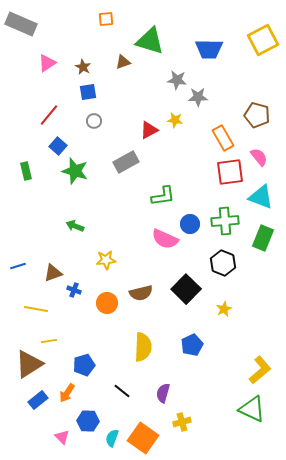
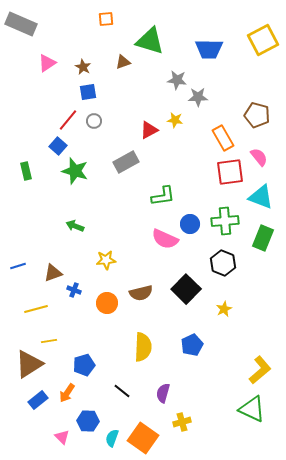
red line at (49, 115): moved 19 px right, 5 px down
yellow line at (36, 309): rotated 25 degrees counterclockwise
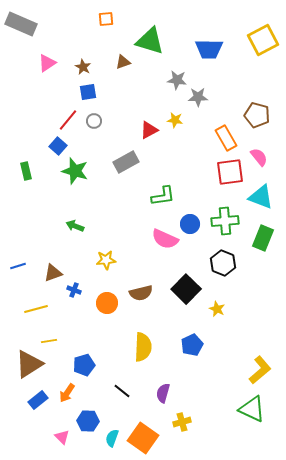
orange rectangle at (223, 138): moved 3 px right
yellow star at (224, 309): moved 7 px left; rotated 21 degrees counterclockwise
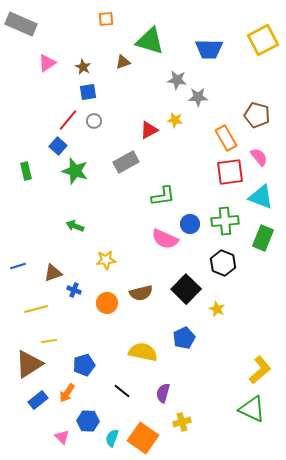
blue pentagon at (192, 345): moved 8 px left, 7 px up
yellow semicircle at (143, 347): moved 5 px down; rotated 80 degrees counterclockwise
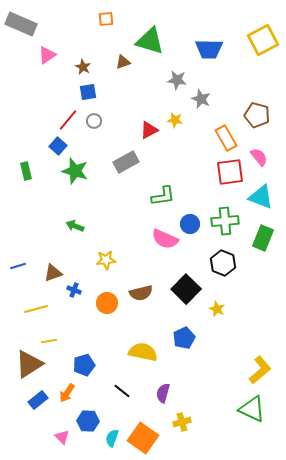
pink triangle at (47, 63): moved 8 px up
gray star at (198, 97): moved 3 px right, 2 px down; rotated 24 degrees clockwise
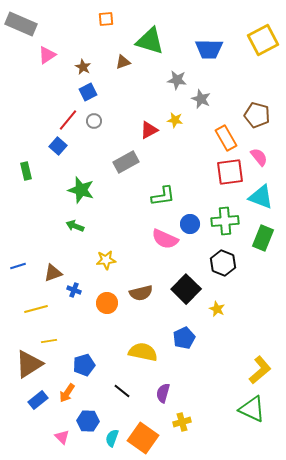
blue square at (88, 92): rotated 18 degrees counterclockwise
green star at (75, 171): moved 6 px right, 19 px down
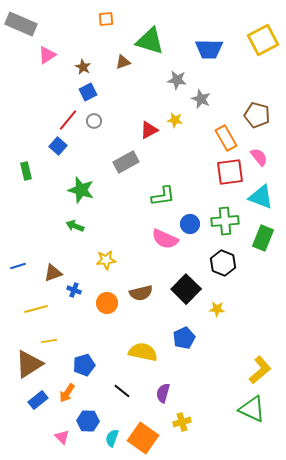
yellow star at (217, 309): rotated 21 degrees counterclockwise
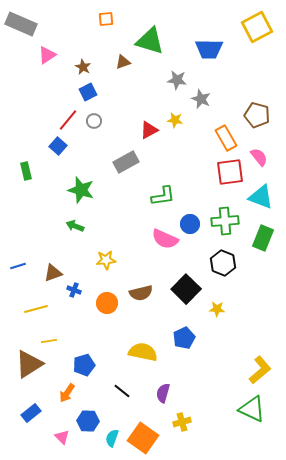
yellow square at (263, 40): moved 6 px left, 13 px up
blue rectangle at (38, 400): moved 7 px left, 13 px down
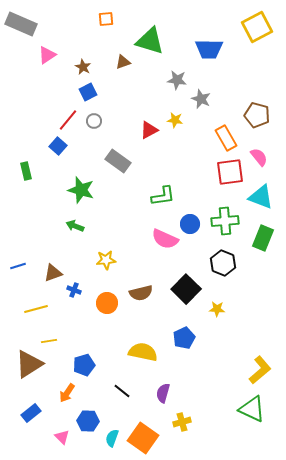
gray rectangle at (126, 162): moved 8 px left, 1 px up; rotated 65 degrees clockwise
